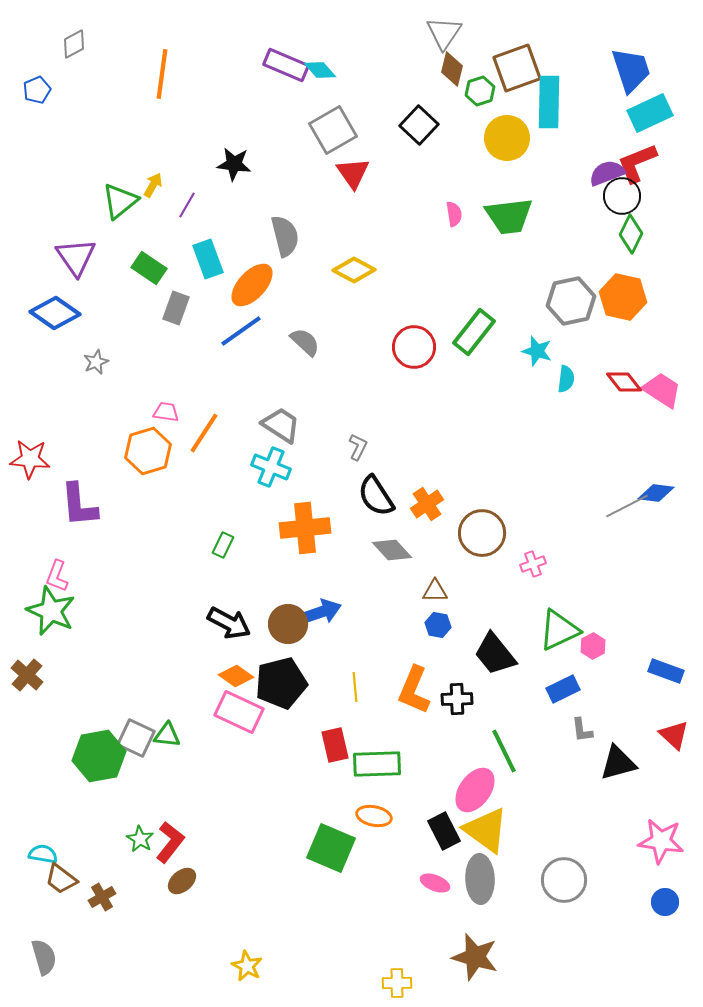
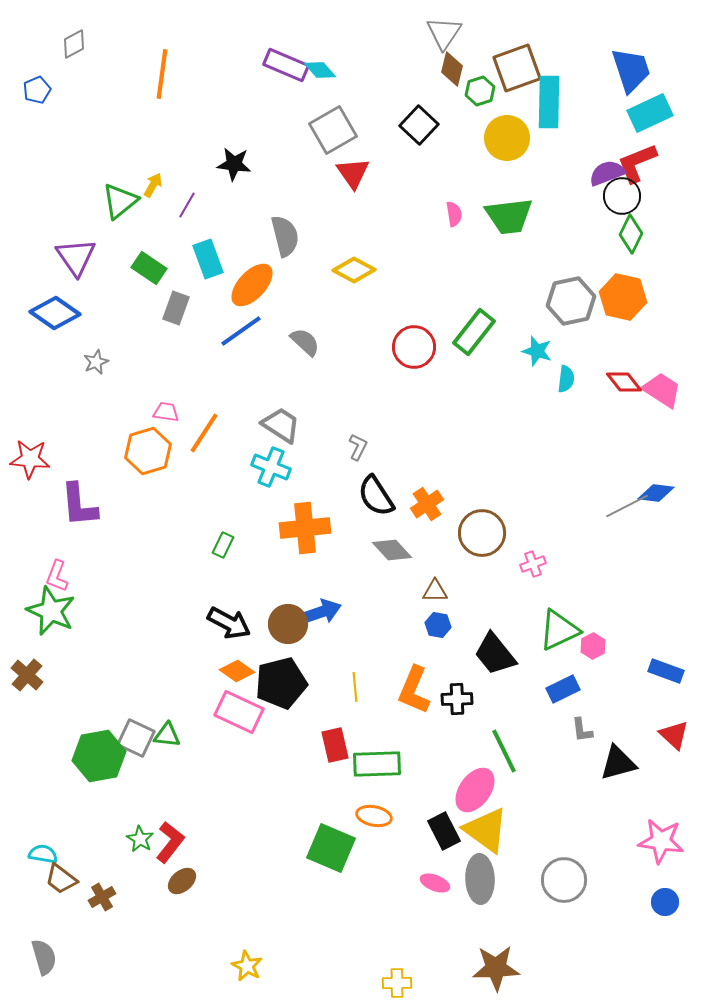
orange diamond at (236, 676): moved 1 px right, 5 px up
brown star at (475, 957): moved 21 px right, 11 px down; rotated 18 degrees counterclockwise
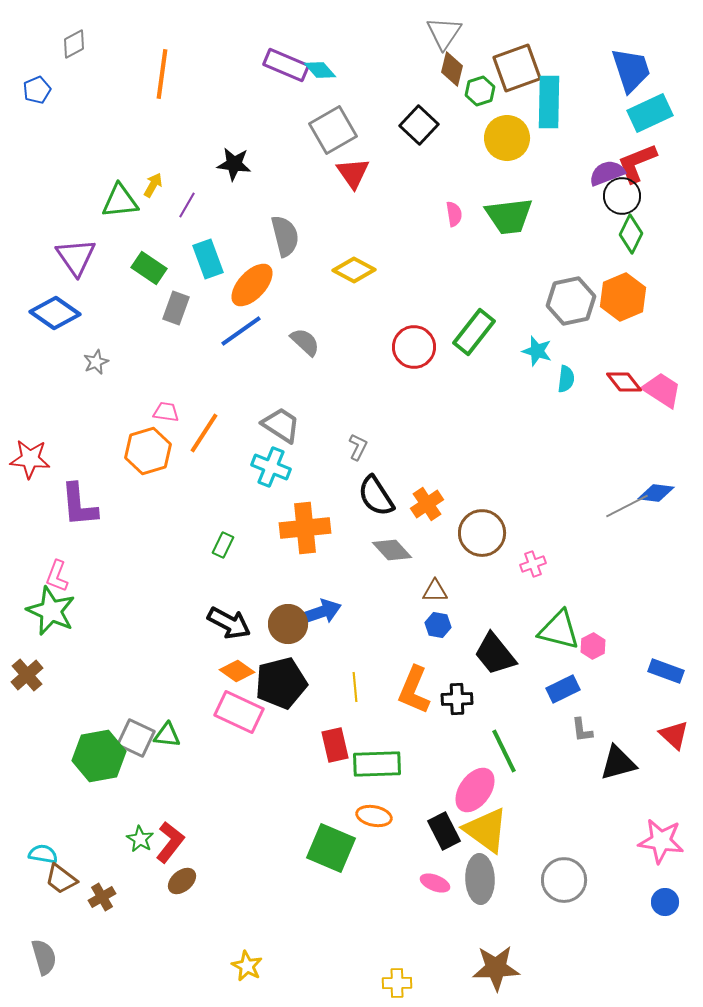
green triangle at (120, 201): rotated 33 degrees clockwise
orange hexagon at (623, 297): rotated 24 degrees clockwise
green triangle at (559, 630): rotated 39 degrees clockwise
brown cross at (27, 675): rotated 8 degrees clockwise
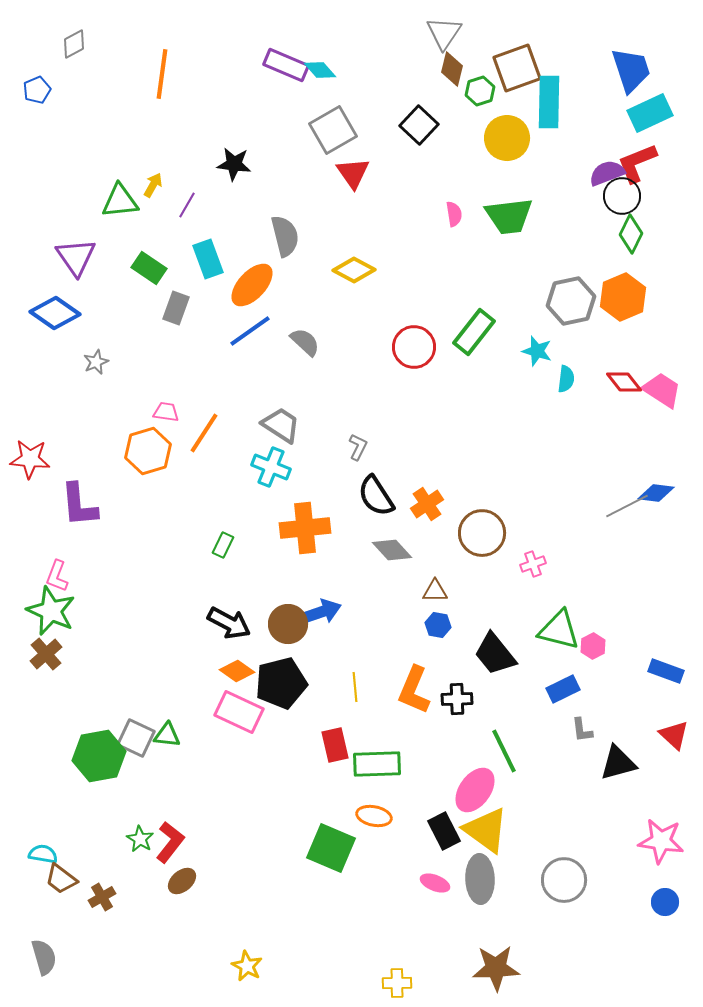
blue line at (241, 331): moved 9 px right
brown cross at (27, 675): moved 19 px right, 21 px up
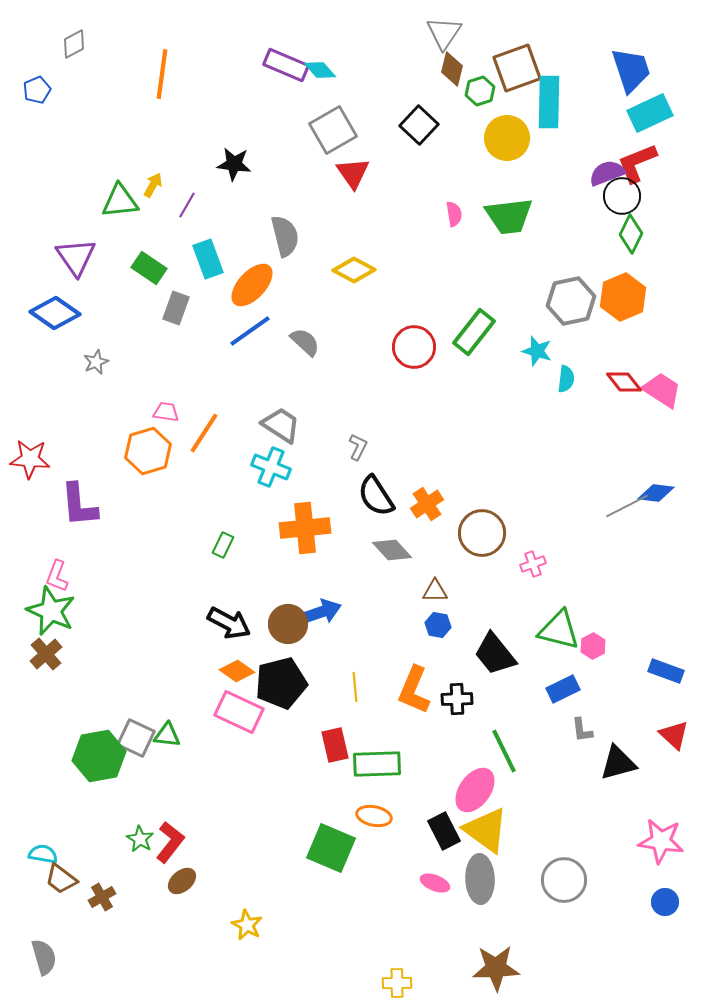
yellow star at (247, 966): moved 41 px up
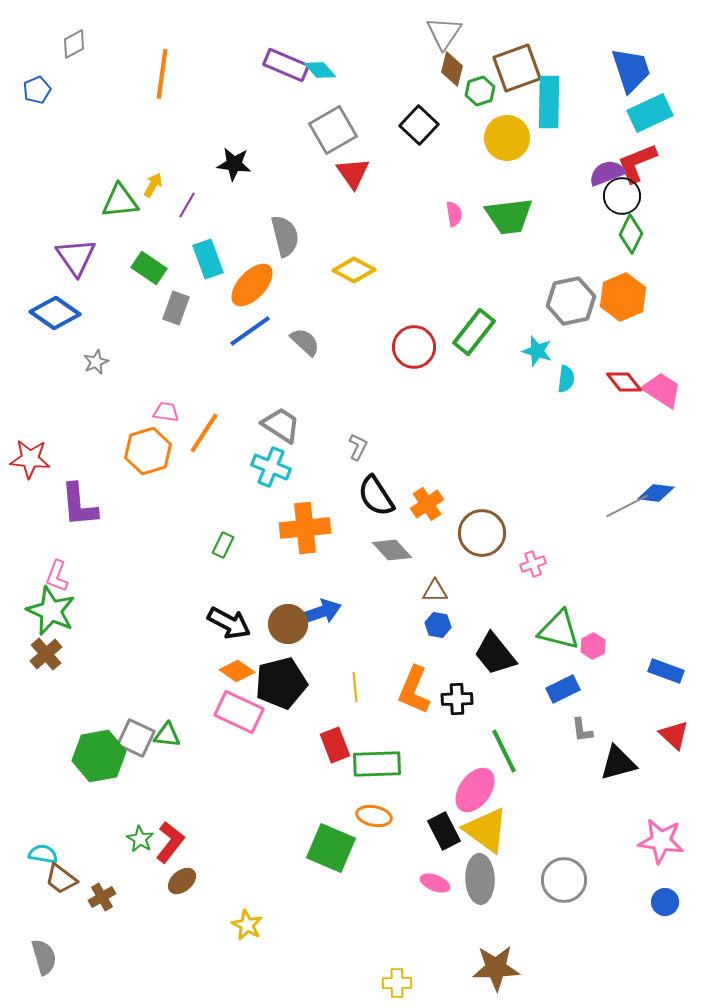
red rectangle at (335, 745): rotated 8 degrees counterclockwise
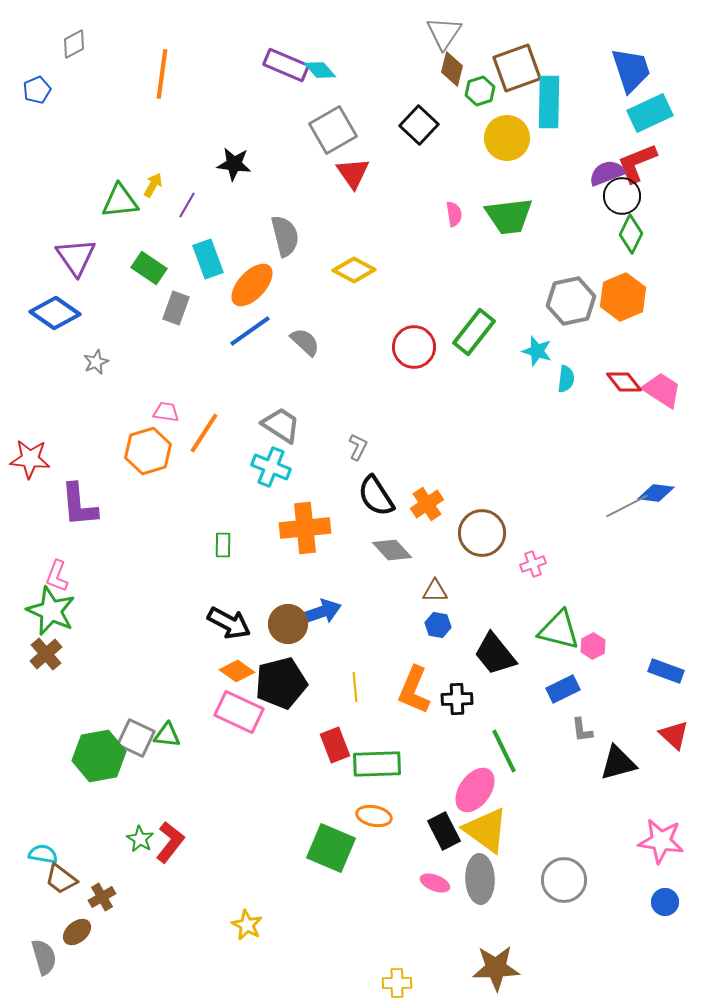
green rectangle at (223, 545): rotated 25 degrees counterclockwise
brown ellipse at (182, 881): moved 105 px left, 51 px down
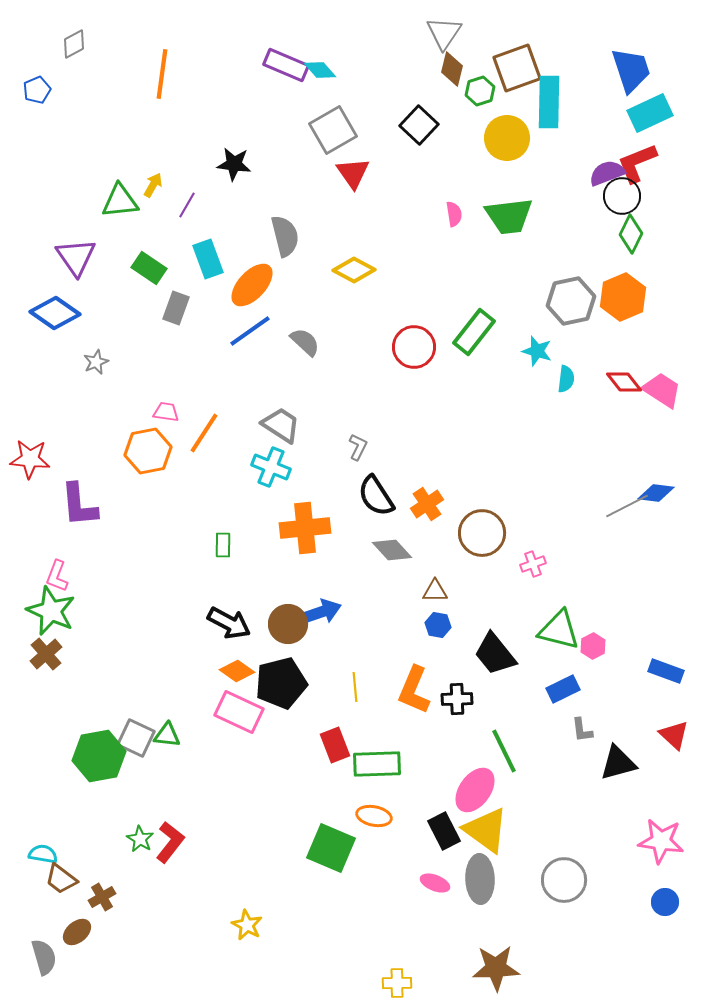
orange hexagon at (148, 451): rotated 6 degrees clockwise
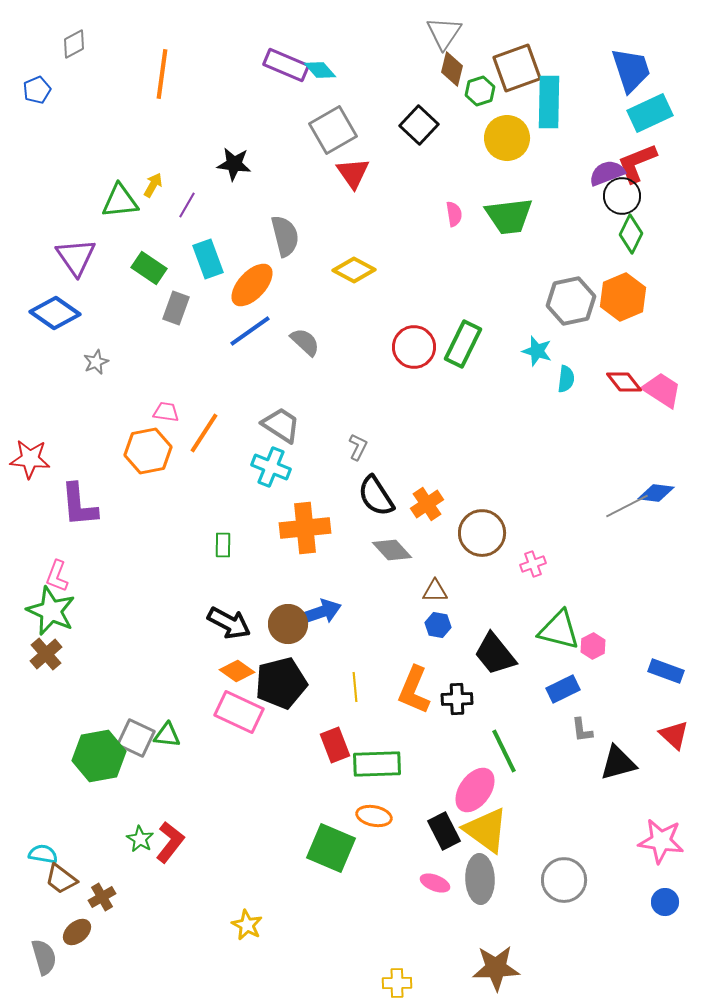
green rectangle at (474, 332): moved 11 px left, 12 px down; rotated 12 degrees counterclockwise
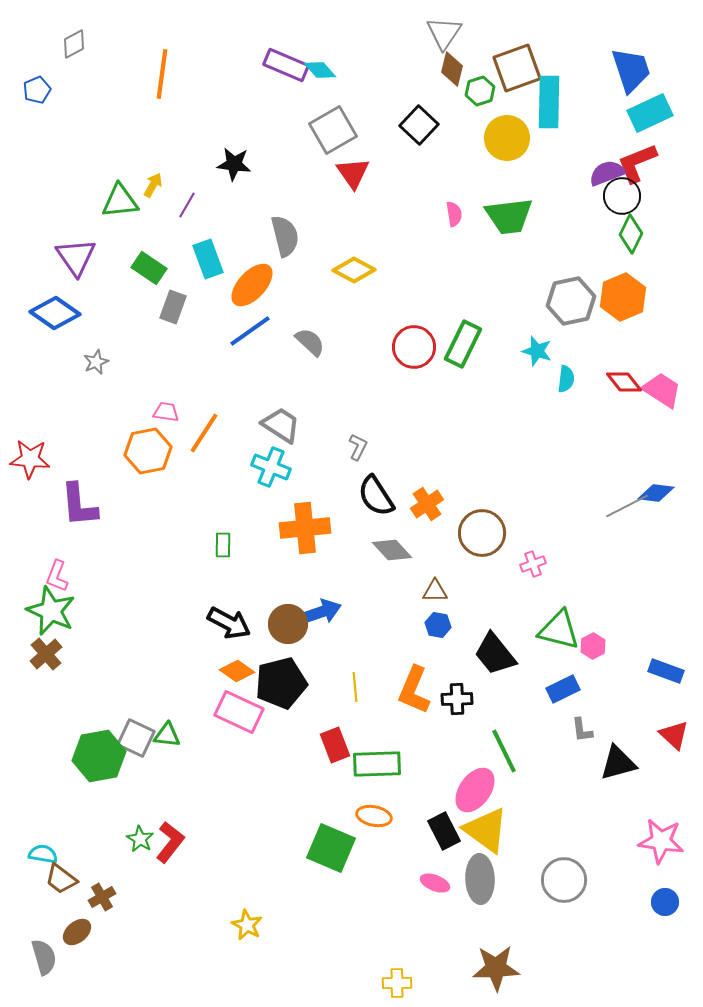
gray rectangle at (176, 308): moved 3 px left, 1 px up
gray semicircle at (305, 342): moved 5 px right
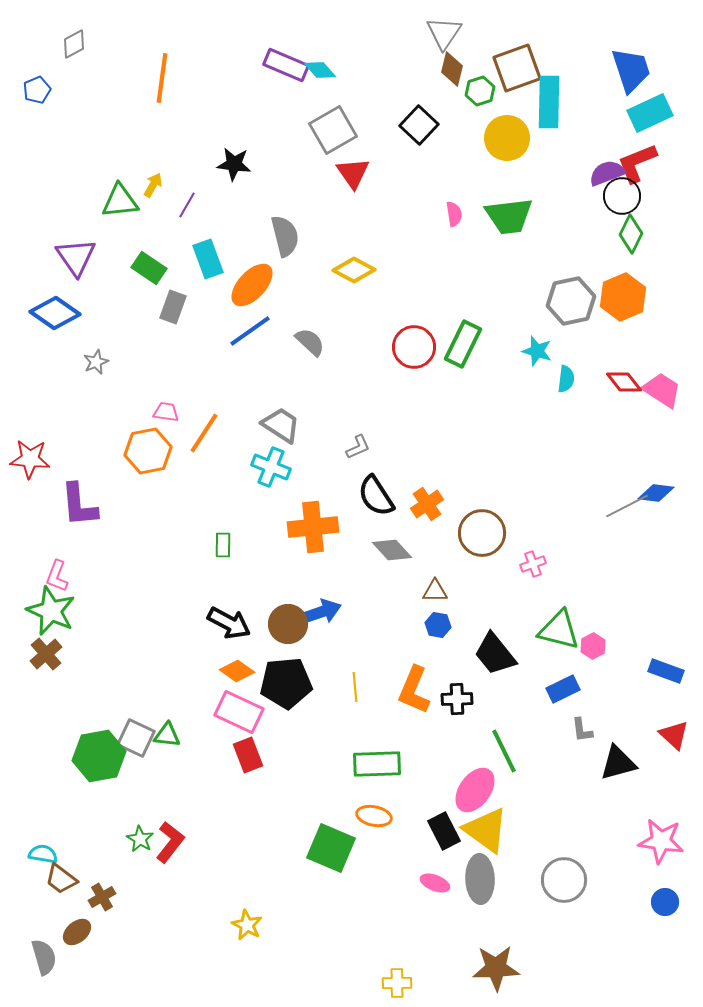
orange line at (162, 74): moved 4 px down
gray L-shape at (358, 447): rotated 40 degrees clockwise
orange cross at (305, 528): moved 8 px right, 1 px up
black pentagon at (281, 683): moved 5 px right; rotated 9 degrees clockwise
red rectangle at (335, 745): moved 87 px left, 10 px down
